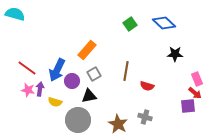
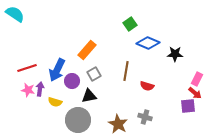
cyan semicircle: rotated 18 degrees clockwise
blue diamond: moved 16 px left, 20 px down; rotated 20 degrees counterclockwise
red line: rotated 54 degrees counterclockwise
pink rectangle: rotated 48 degrees clockwise
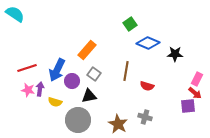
gray square: rotated 24 degrees counterclockwise
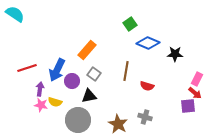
pink star: moved 13 px right, 15 px down
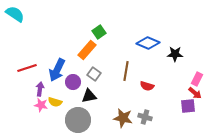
green square: moved 31 px left, 8 px down
purple circle: moved 1 px right, 1 px down
brown star: moved 5 px right, 6 px up; rotated 18 degrees counterclockwise
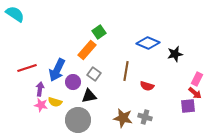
black star: rotated 14 degrees counterclockwise
